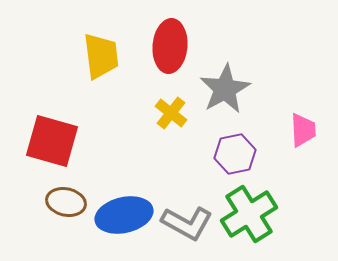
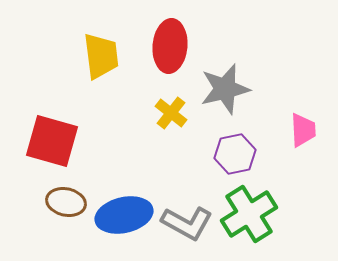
gray star: rotated 15 degrees clockwise
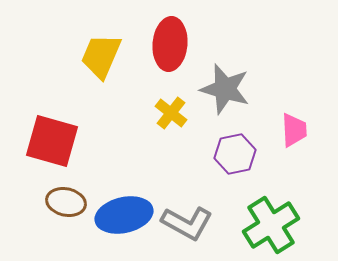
red ellipse: moved 2 px up
yellow trapezoid: rotated 150 degrees counterclockwise
gray star: rotated 30 degrees clockwise
pink trapezoid: moved 9 px left
green cross: moved 22 px right, 11 px down
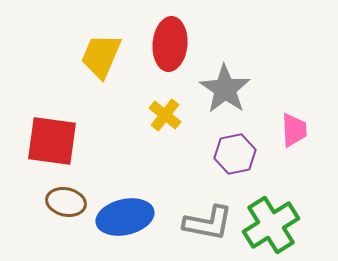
gray star: rotated 18 degrees clockwise
yellow cross: moved 6 px left, 2 px down
red square: rotated 8 degrees counterclockwise
blue ellipse: moved 1 px right, 2 px down
gray L-shape: moved 21 px right; rotated 18 degrees counterclockwise
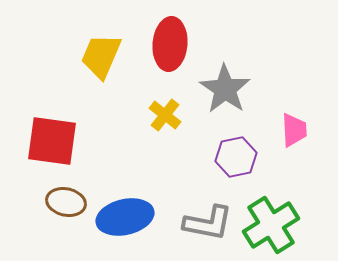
purple hexagon: moved 1 px right, 3 px down
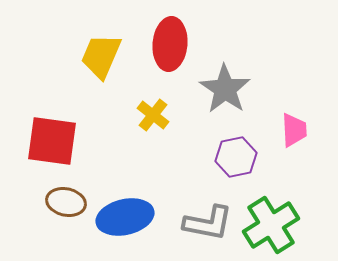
yellow cross: moved 12 px left
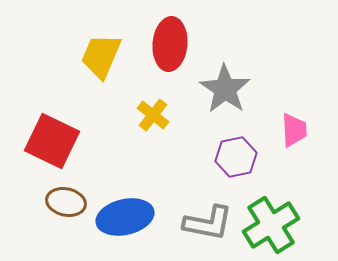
red square: rotated 18 degrees clockwise
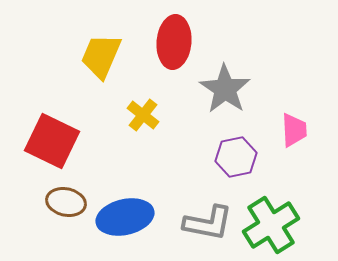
red ellipse: moved 4 px right, 2 px up
yellow cross: moved 10 px left
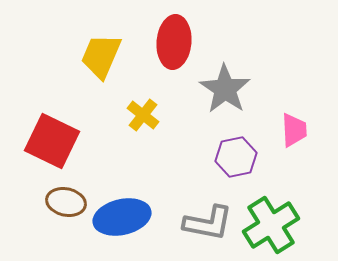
blue ellipse: moved 3 px left
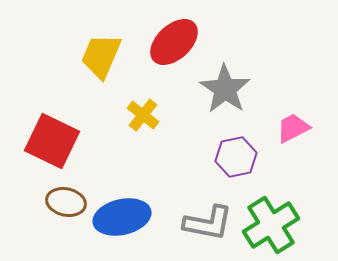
red ellipse: rotated 42 degrees clockwise
pink trapezoid: moved 1 px left, 2 px up; rotated 114 degrees counterclockwise
